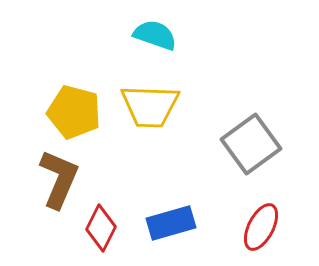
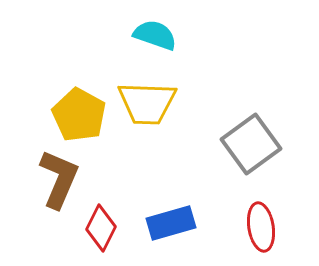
yellow trapezoid: moved 3 px left, 3 px up
yellow pentagon: moved 5 px right, 3 px down; rotated 14 degrees clockwise
red ellipse: rotated 36 degrees counterclockwise
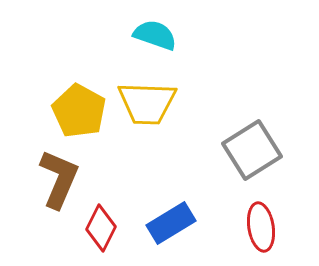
yellow pentagon: moved 4 px up
gray square: moved 1 px right, 6 px down; rotated 4 degrees clockwise
blue rectangle: rotated 15 degrees counterclockwise
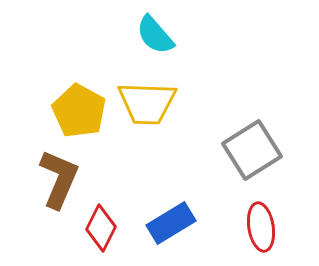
cyan semicircle: rotated 150 degrees counterclockwise
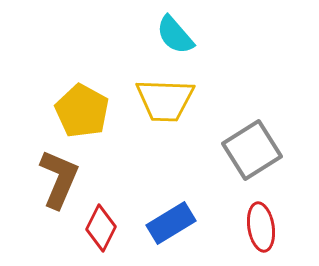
cyan semicircle: moved 20 px right
yellow trapezoid: moved 18 px right, 3 px up
yellow pentagon: moved 3 px right
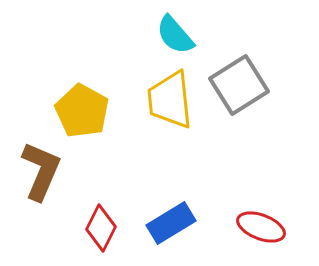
yellow trapezoid: moved 5 px right; rotated 82 degrees clockwise
gray square: moved 13 px left, 65 px up
brown L-shape: moved 18 px left, 8 px up
red ellipse: rotated 60 degrees counterclockwise
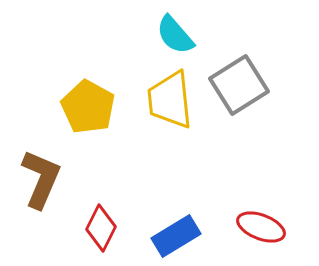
yellow pentagon: moved 6 px right, 4 px up
brown L-shape: moved 8 px down
blue rectangle: moved 5 px right, 13 px down
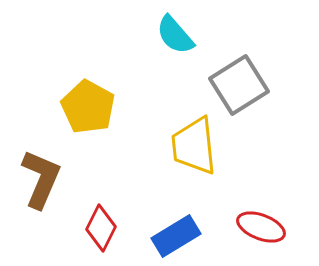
yellow trapezoid: moved 24 px right, 46 px down
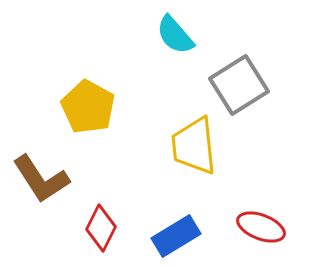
brown L-shape: rotated 124 degrees clockwise
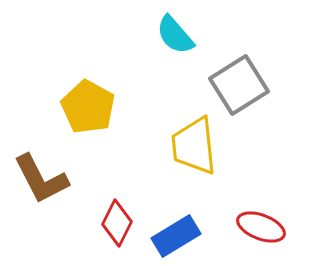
brown L-shape: rotated 6 degrees clockwise
red diamond: moved 16 px right, 5 px up
